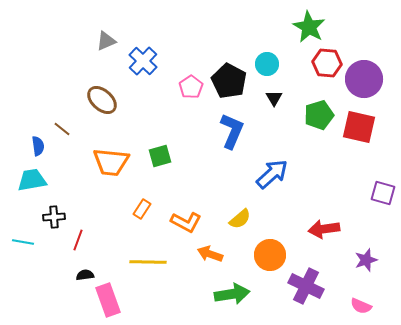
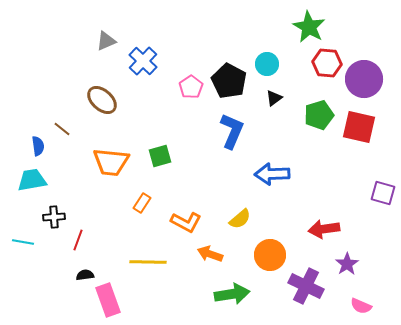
black triangle: rotated 24 degrees clockwise
blue arrow: rotated 140 degrees counterclockwise
orange rectangle: moved 6 px up
purple star: moved 19 px left, 4 px down; rotated 15 degrees counterclockwise
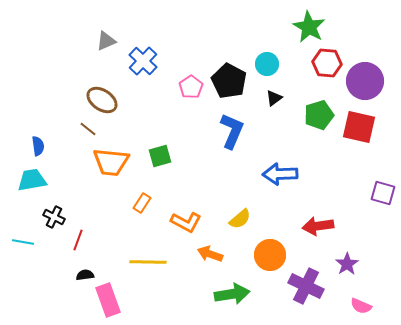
purple circle: moved 1 px right, 2 px down
brown ellipse: rotated 8 degrees counterclockwise
brown line: moved 26 px right
blue arrow: moved 8 px right
black cross: rotated 30 degrees clockwise
red arrow: moved 6 px left, 3 px up
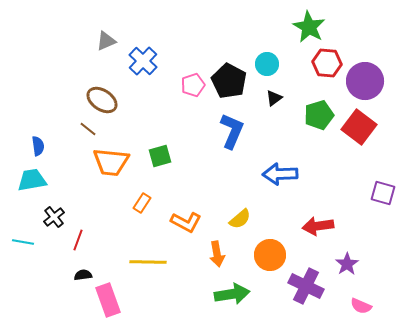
pink pentagon: moved 2 px right, 2 px up; rotated 15 degrees clockwise
red square: rotated 24 degrees clockwise
black cross: rotated 25 degrees clockwise
orange arrow: moved 7 px right; rotated 120 degrees counterclockwise
black semicircle: moved 2 px left
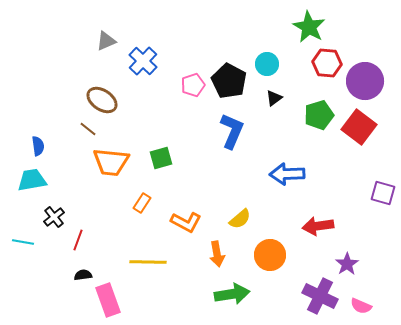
green square: moved 1 px right, 2 px down
blue arrow: moved 7 px right
purple cross: moved 14 px right, 10 px down
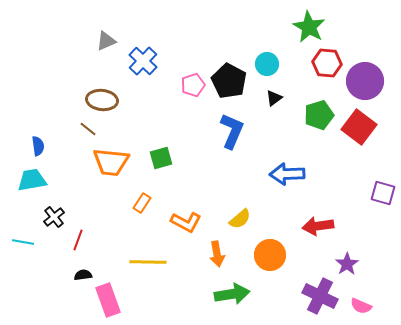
brown ellipse: rotated 28 degrees counterclockwise
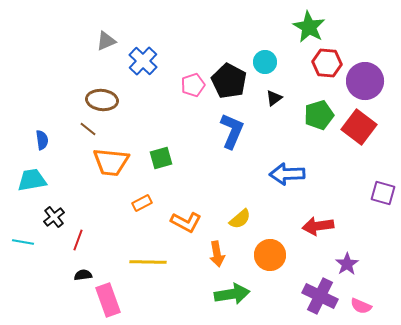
cyan circle: moved 2 px left, 2 px up
blue semicircle: moved 4 px right, 6 px up
orange rectangle: rotated 30 degrees clockwise
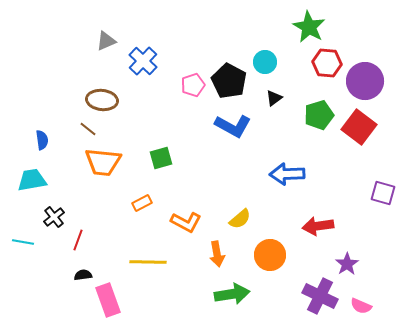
blue L-shape: moved 1 px right, 5 px up; rotated 96 degrees clockwise
orange trapezoid: moved 8 px left
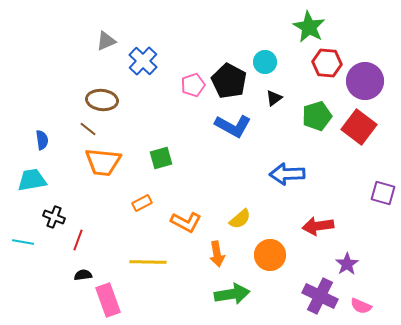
green pentagon: moved 2 px left, 1 px down
black cross: rotated 30 degrees counterclockwise
